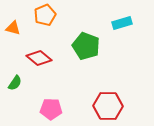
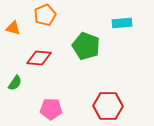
cyan rectangle: rotated 12 degrees clockwise
red diamond: rotated 35 degrees counterclockwise
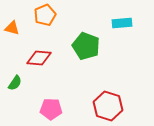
orange triangle: moved 1 px left
red hexagon: rotated 16 degrees clockwise
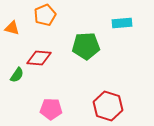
green pentagon: rotated 24 degrees counterclockwise
green semicircle: moved 2 px right, 8 px up
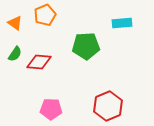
orange triangle: moved 3 px right, 5 px up; rotated 21 degrees clockwise
red diamond: moved 4 px down
green semicircle: moved 2 px left, 21 px up
red hexagon: rotated 20 degrees clockwise
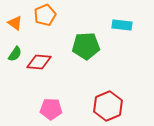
cyan rectangle: moved 2 px down; rotated 12 degrees clockwise
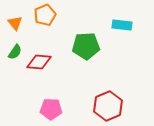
orange triangle: rotated 14 degrees clockwise
green semicircle: moved 2 px up
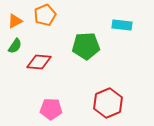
orange triangle: moved 2 px up; rotated 42 degrees clockwise
green semicircle: moved 6 px up
red hexagon: moved 3 px up
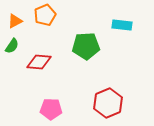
green semicircle: moved 3 px left
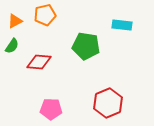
orange pentagon: rotated 10 degrees clockwise
green pentagon: rotated 12 degrees clockwise
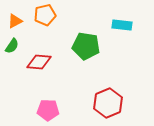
pink pentagon: moved 3 px left, 1 px down
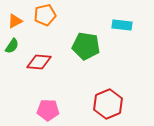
red hexagon: moved 1 px down
